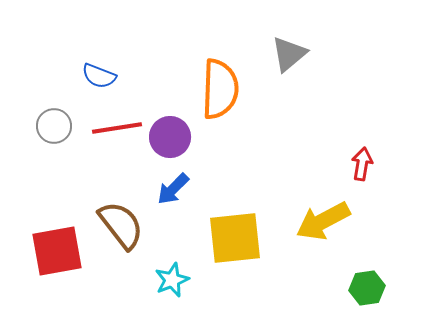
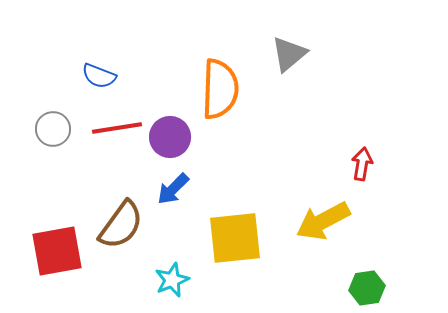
gray circle: moved 1 px left, 3 px down
brown semicircle: rotated 74 degrees clockwise
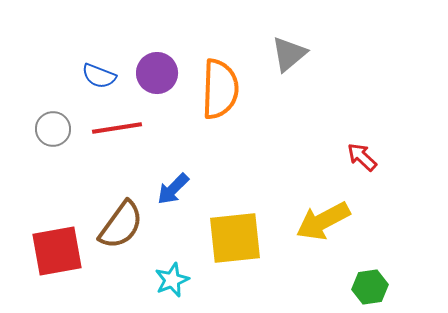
purple circle: moved 13 px left, 64 px up
red arrow: moved 7 px up; rotated 56 degrees counterclockwise
green hexagon: moved 3 px right, 1 px up
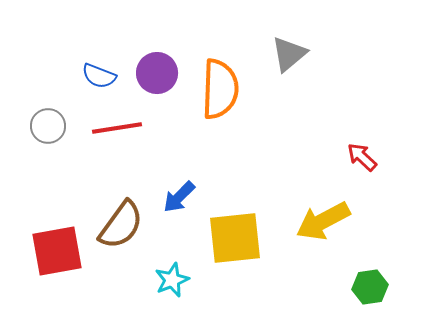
gray circle: moved 5 px left, 3 px up
blue arrow: moved 6 px right, 8 px down
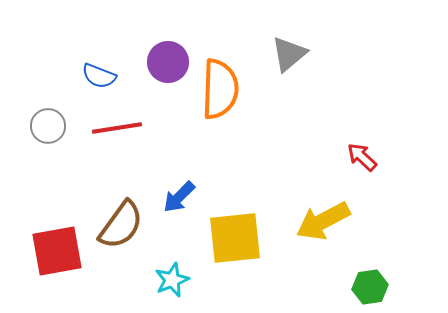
purple circle: moved 11 px right, 11 px up
